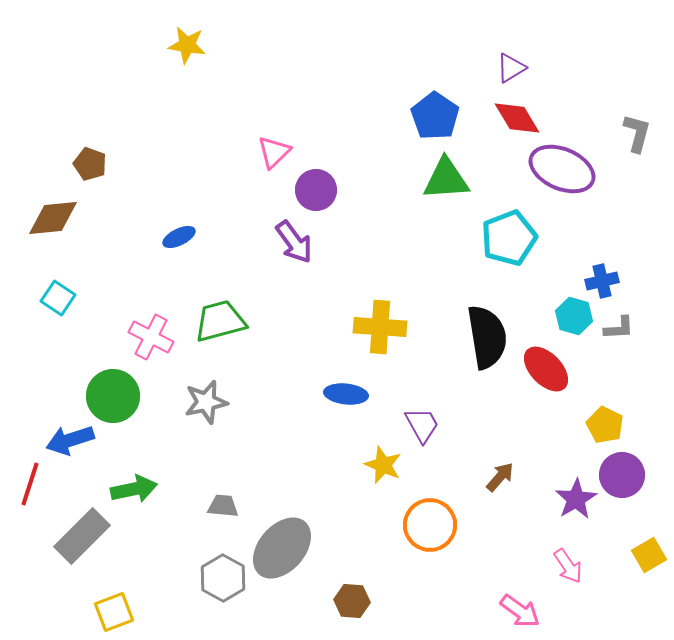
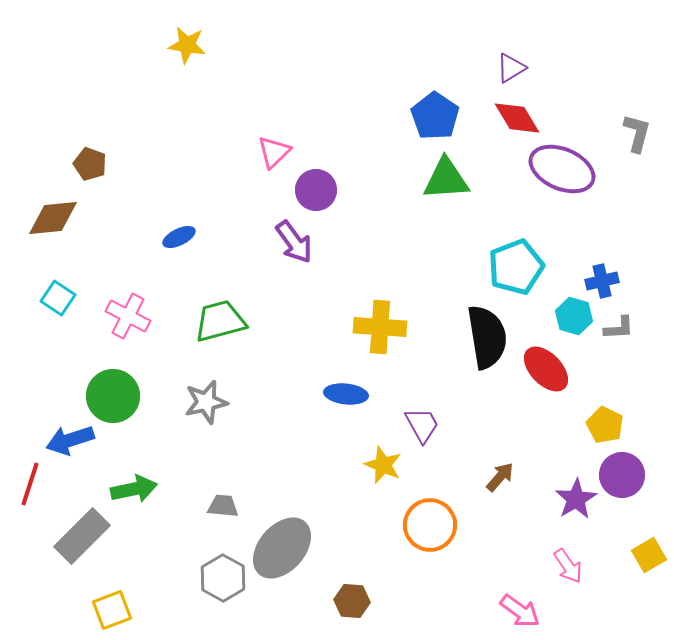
cyan pentagon at (509, 238): moved 7 px right, 29 px down
pink cross at (151, 337): moved 23 px left, 21 px up
yellow square at (114, 612): moved 2 px left, 2 px up
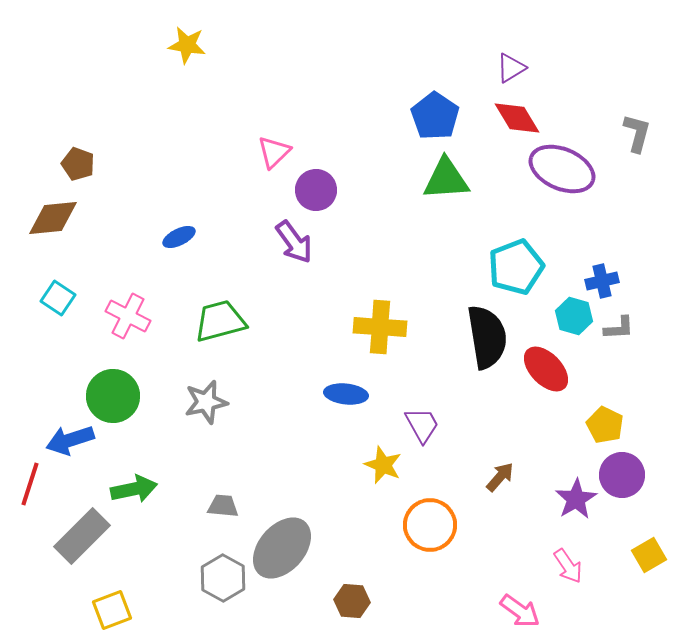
brown pentagon at (90, 164): moved 12 px left
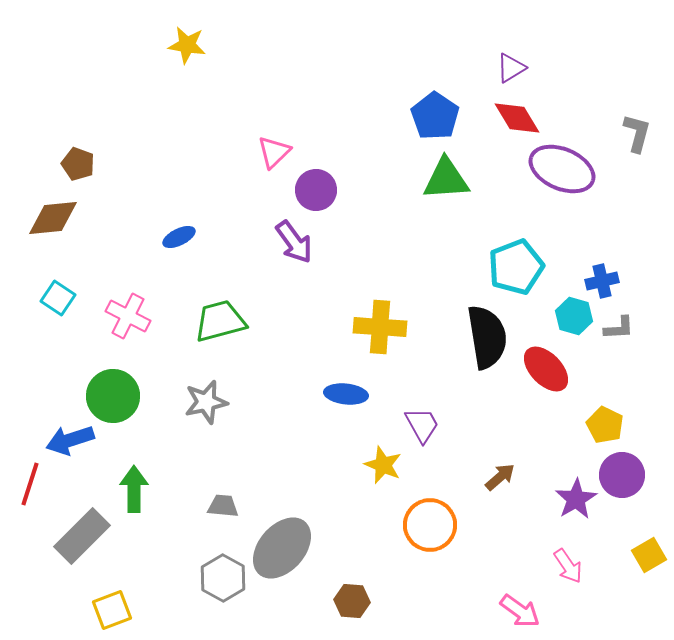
brown arrow at (500, 477): rotated 8 degrees clockwise
green arrow at (134, 489): rotated 78 degrees counterclockwise
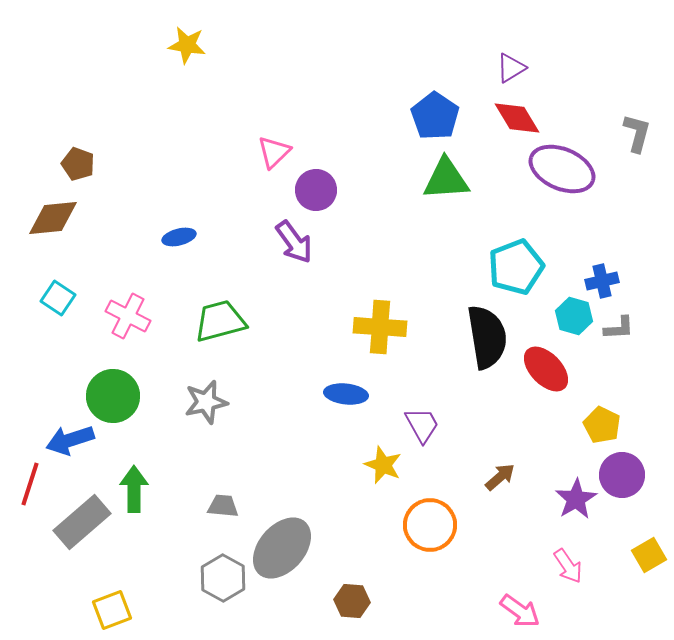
blue ellipse at (179, 237): rotated 12 degrees clockwise
yellow pentagon at (605, 425): moved 3 px left
gray rectangle at (82, 536): moved 14 px up; rotated 4 degrees clockwise
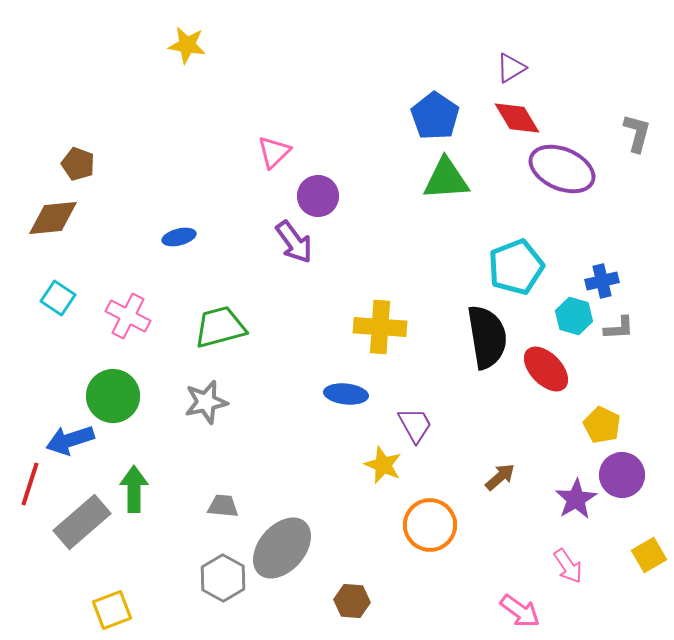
purple circle at (316, 190): moved 2 px right, 6 px down
green trapezoid at (220, 321): moved 6 px down
purple trapezoid at (422, 425): moved 7 px left
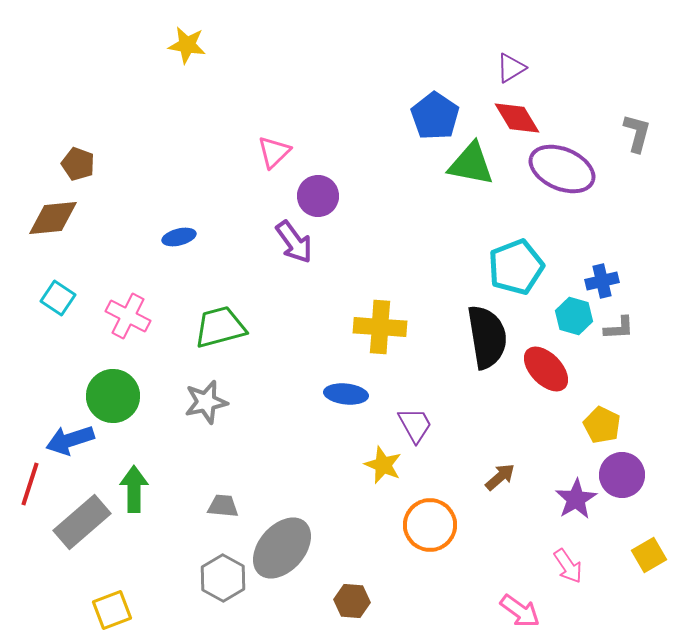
green triangle at (446, 179): moved 25 px right, 15 px up; rotated 15 degrees clockwise
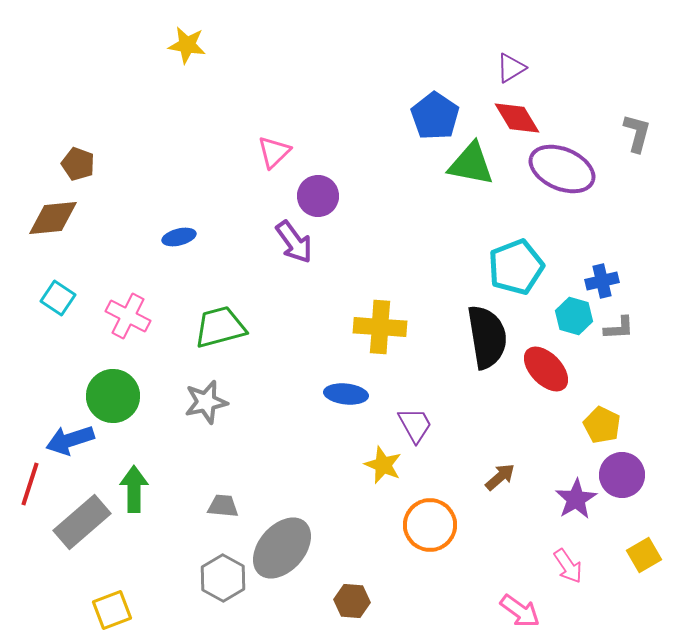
yellow square at (649, 555): moved 5 px left
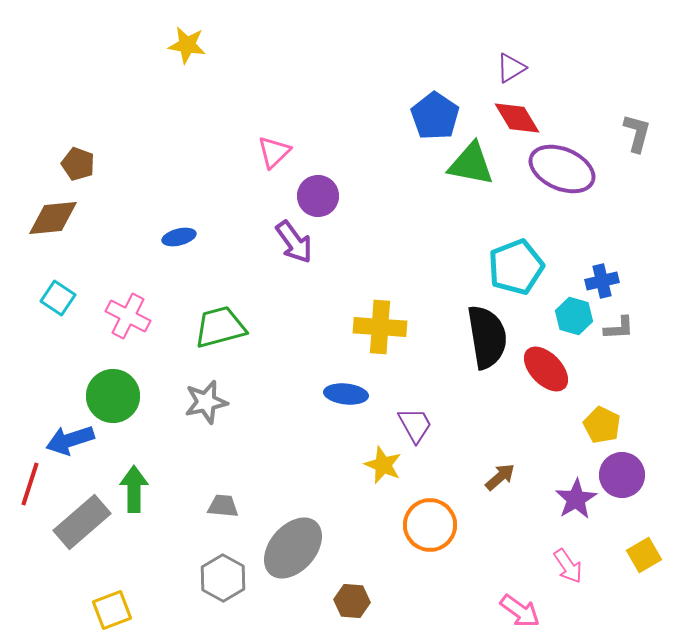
gray ellipse at (282, 548): moved 11 px right
